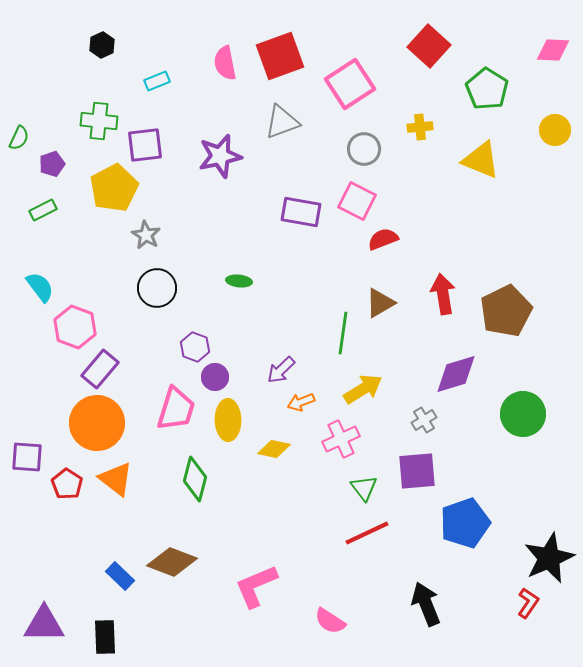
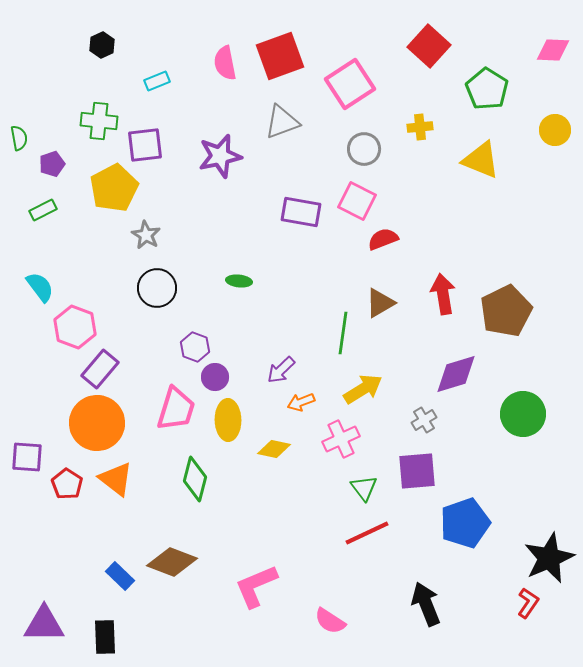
green semicircle at (19, 138): rotated 35 degrees counterclockwise
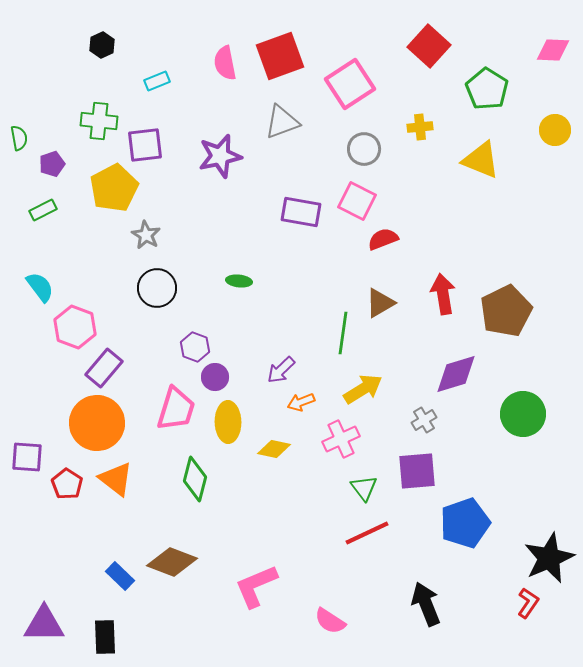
purple rectangle at (100, 369): moved 4 px right, 1 px up
yellow ellipse at (228, 420): moved 2 px down
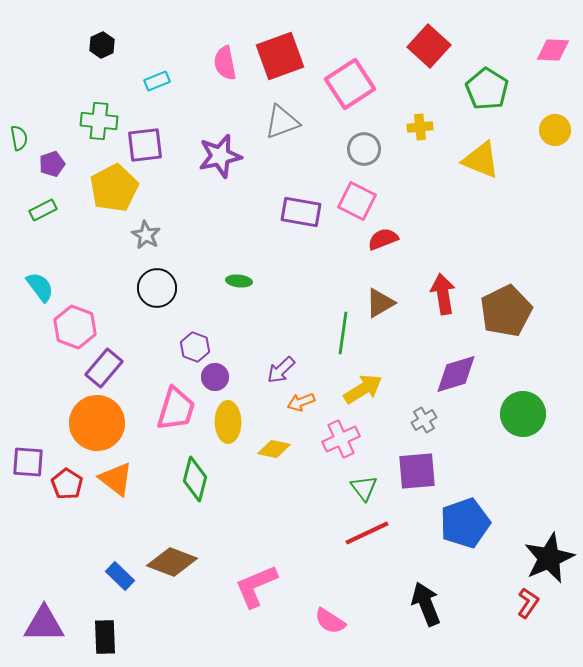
purple square at (27, 457): moved 1 px right, 5 px down
